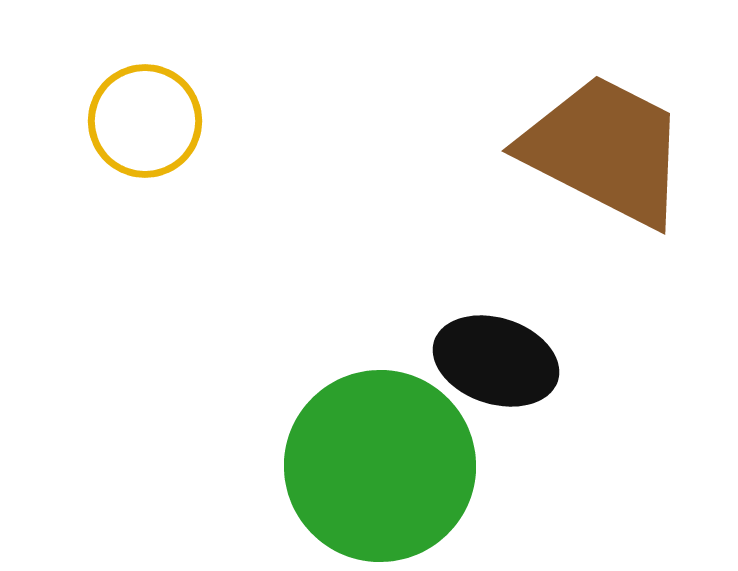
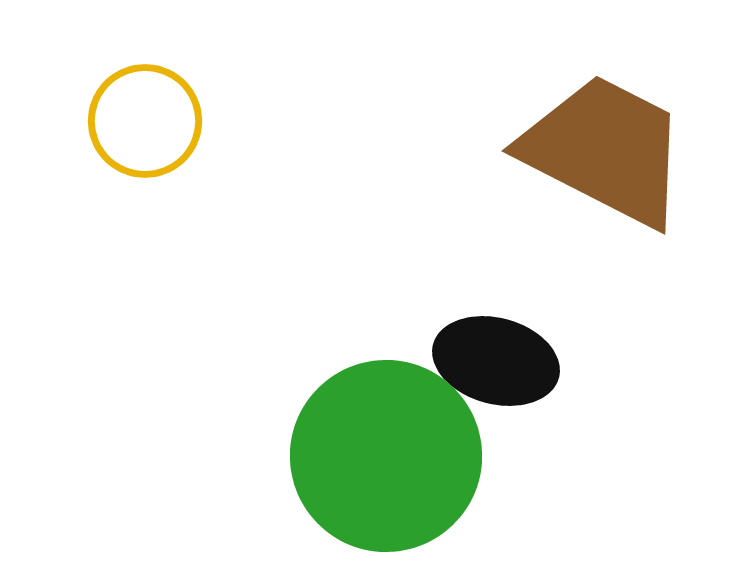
black ellipse: rotated 3 degrees counterclockwise
green circle: moved 6 px right, 10 px up
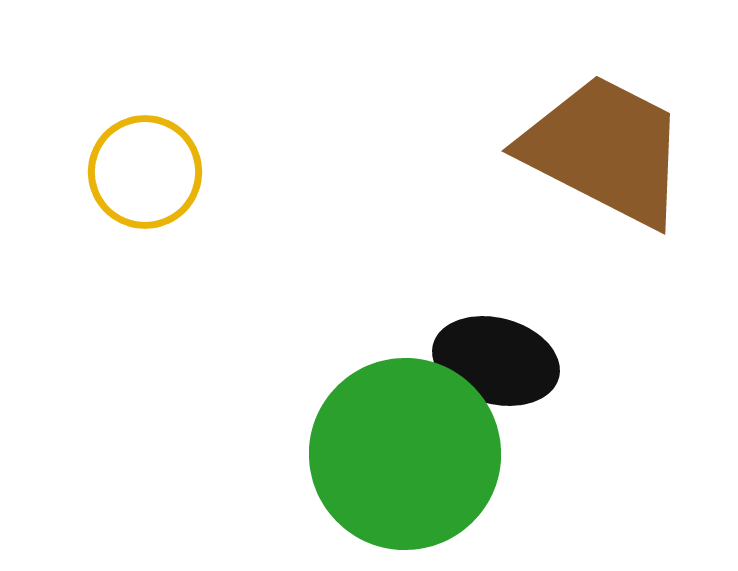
yellow circle: moved 51 px down
green circle: moved 19 px right, 2 px up
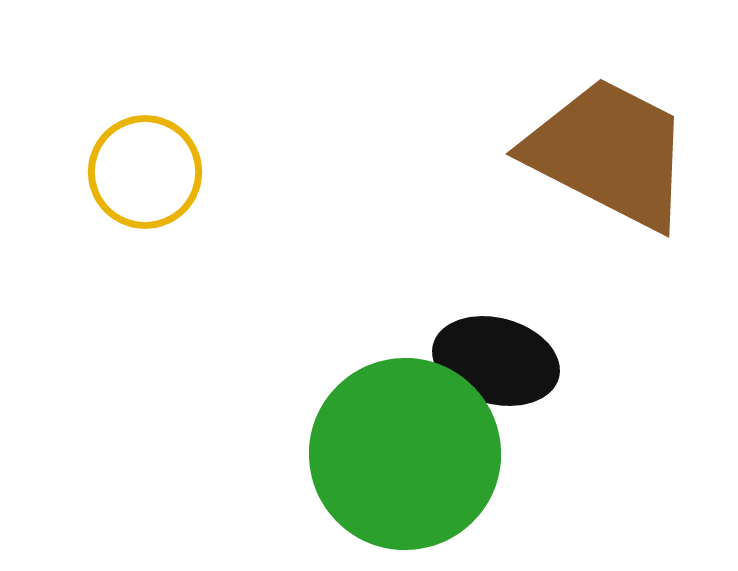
brown trapezoid: moved 4 px right, 3 px down
